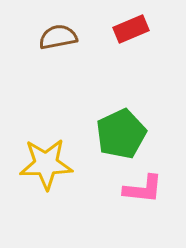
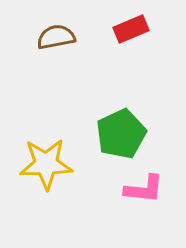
brown semicircle: moved 2 px left
pink L-shape: moved 1 px right
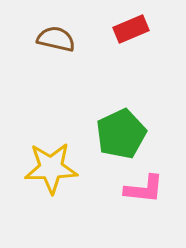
brown semicircle: moved 2 px down; rotated 24 degrees clockwise
yellow star: moved 5 px right, 4 px down
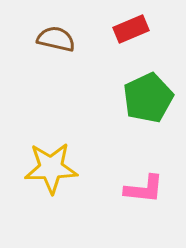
green pentagon: moved 27 px right, 36 px up
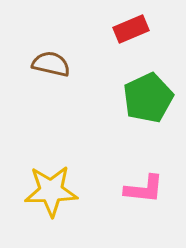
brown semicircle: moved 5 px left, 25 px down
yellow star: moved 23 px down
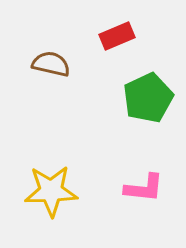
red rectangle: moved 14 px left, 7 px down
pink L-shape: moved 1 px up
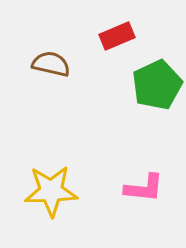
green pentagon: moved 9 px right, 13 px up
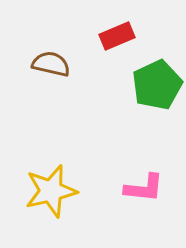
yellow star: rotated 12 degrees counterclockwise
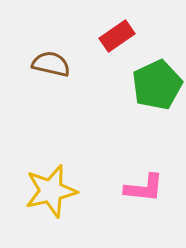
red rectangle: rotated 12 degrees counterclockwise
